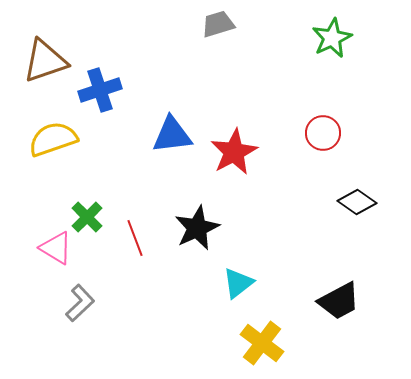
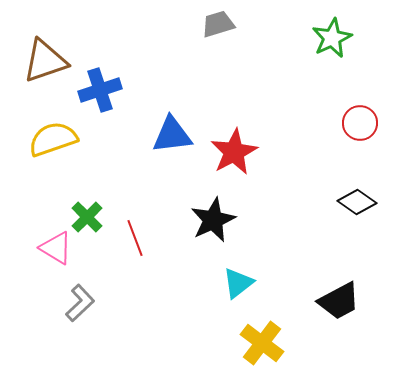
red circle: moved 37 px right, 10 px up
black star: moved 16 px right, 8 px up
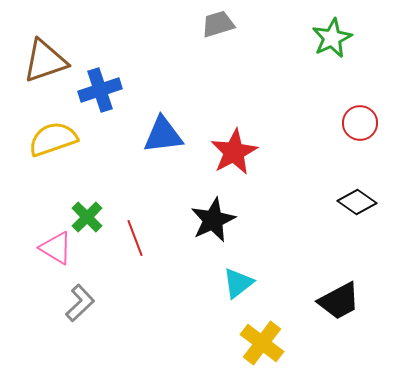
blue triangle: moved 9 px left
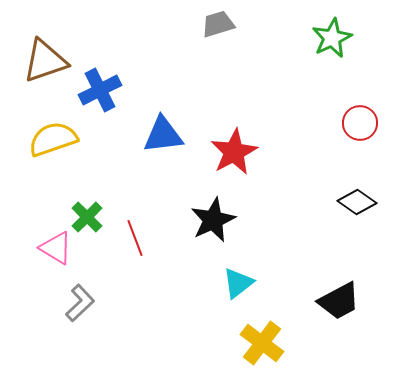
blue cross: rotated 9 degrees counterclockwise
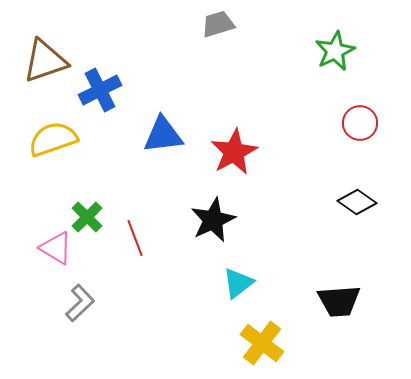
green star: moved 3 px right, 13 px down
black trapezoid: rotated 24 degrees clockwise
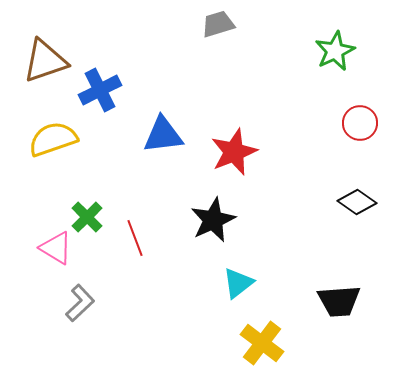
red star: rotated 6 degrees clockwise
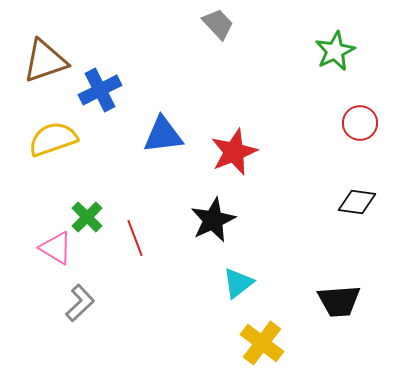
gray trapezoid: rotated 64 degrees clockwise
black diamond: rotated 27 degrees counterclockwise
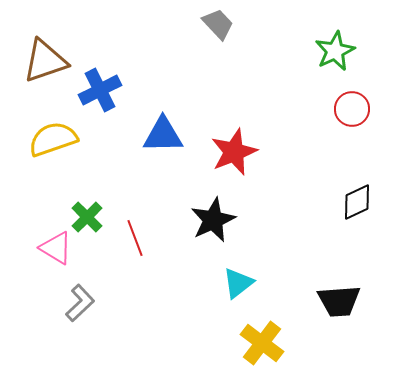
red circle: moved 8 px left, 14 px up
blue triangle: rotated 6 degrees clockwise
black diamond: rotated 33 degrees counterclockwise
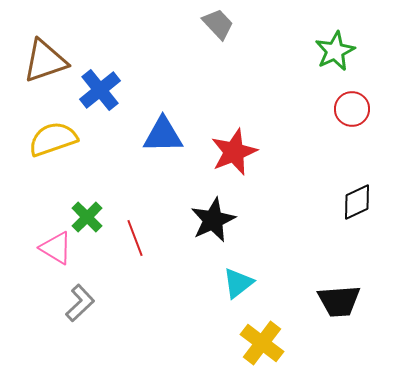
blue cross: rotated 12 degrees counterclockwise
